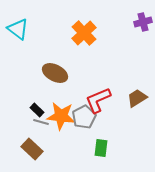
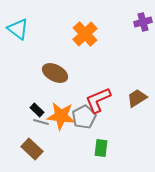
orange cross: moved 1 px right, 1 px down
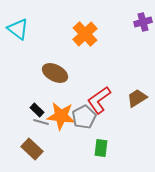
red L-shape: moved 1 px right; rotated 12 degrees counterclockwise
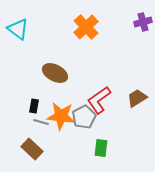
orange cross: moved 1 px right, 7 px up
black rectangle: moved 3 px left, 4 px up; rotated 56 degrees clockwise
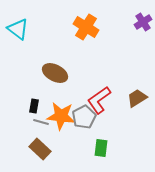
purple cross: rotated 18 degrees counterclockwise
orange cross: rotated 15 degrees counterclockwise
brown rectangle: moved 8 px right
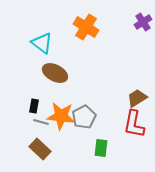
cyan triangle: moved 24 px right, 14 px down
red L-shape: moved 35 px right, 24 px down; rotated 44 degrees counterclockwise
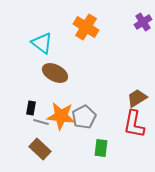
black rectangle: moved 3 px left, 2 px down
